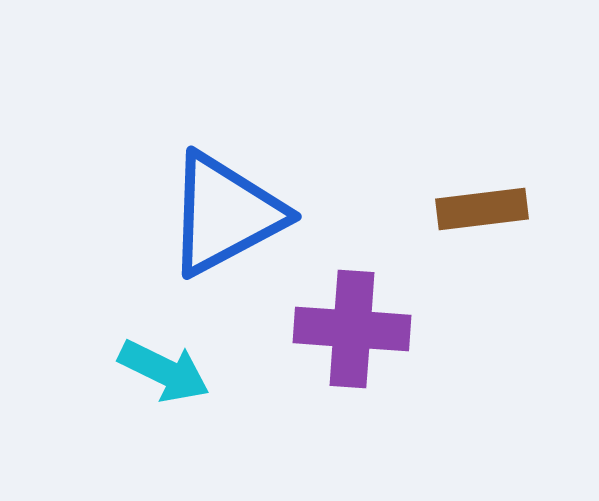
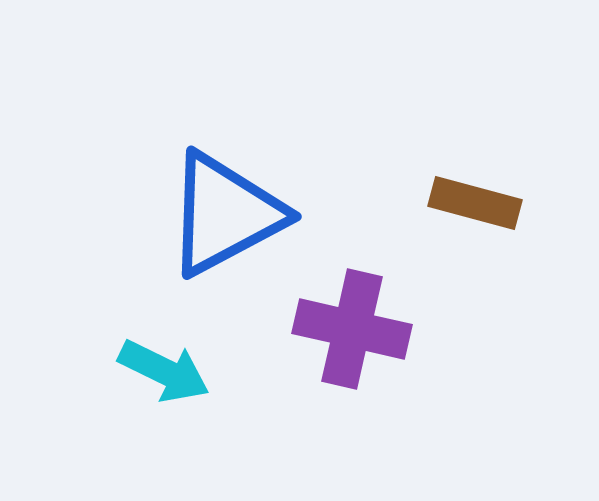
brown rectangle: moved 7 px left, 6 px up; rotated 22 degrees clockwise
purple cross: rotated 9 degrees clockwise
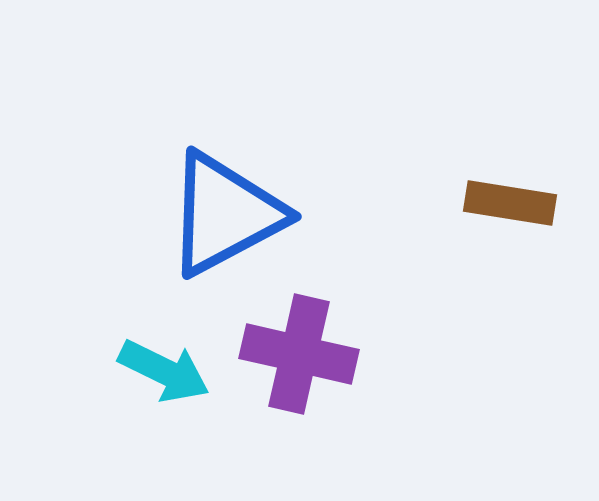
brown rectangle: moved 35 px right; rotated 6 degrees counterclockwise
purple cross: moved 53 px left, 25 px down
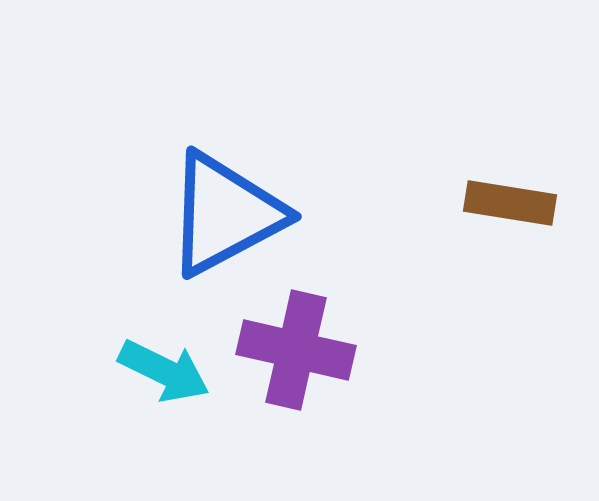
purple cross: moved 3 px left, 4 px up
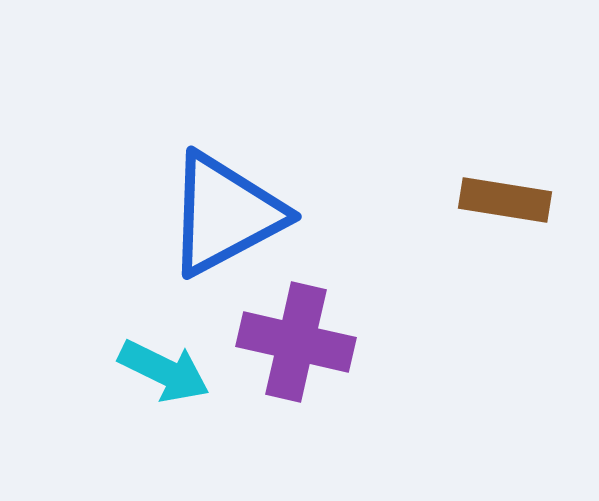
brown rectangle: moved 5 px left, 3 px up
purple cross: moved 8 px up
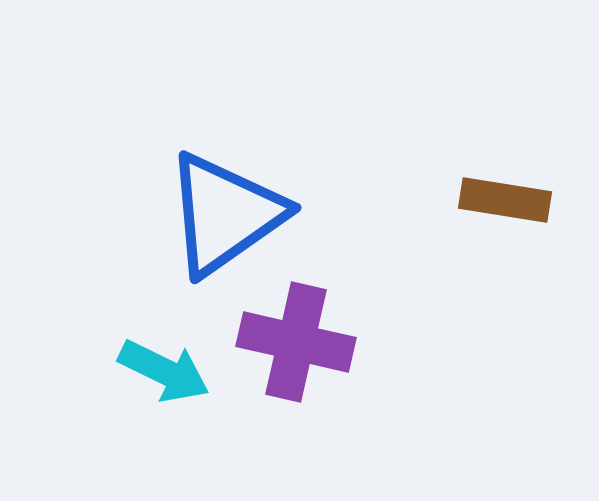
blue triangle: rotated 7 degrees counterclockwise
